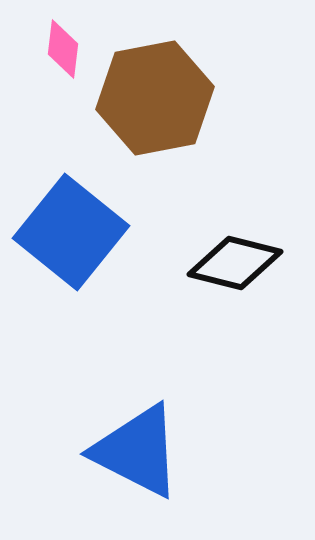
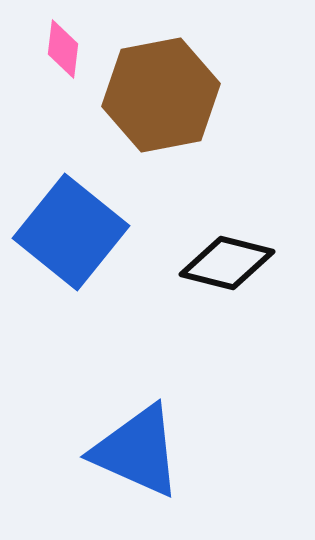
brown hexagon: moved 6 px right, 3 px up
black diamond: moved 8 px left
blue triangle: rotated 3 degrees counterclockwise
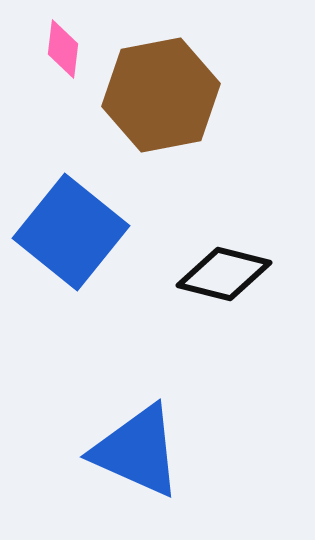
black diamond: moved 3 px left, 11 px down
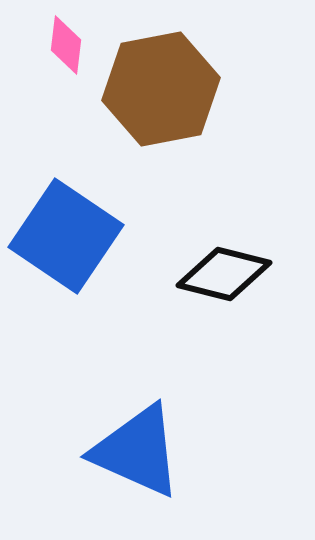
pink diamond: moved 3 px right, 4 px up
brown hexagon: moved 6 px up
blue square: moved 5 px left, 4 px down; rotated 5 degrees counterclockwise
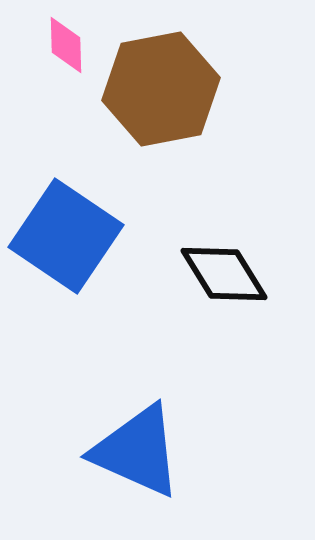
pink diamond: rotated 8 degrees counterclockwise
black diamond: rotated 44 degrees clockwise
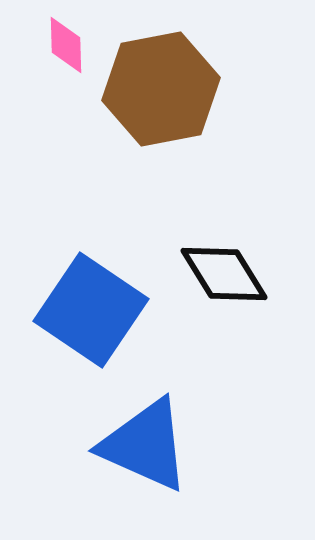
blue square: moved 25 px right, 74 px down
blue triangle: moved 8 px right, 6 px up
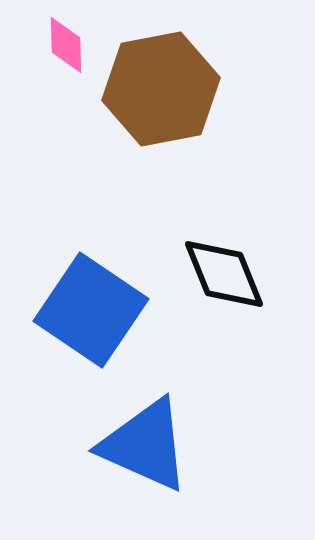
black diamond: rotated 10 degrees clockwise
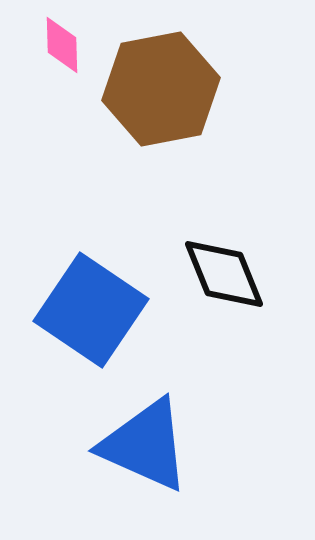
pink diamond: moved 4 px left
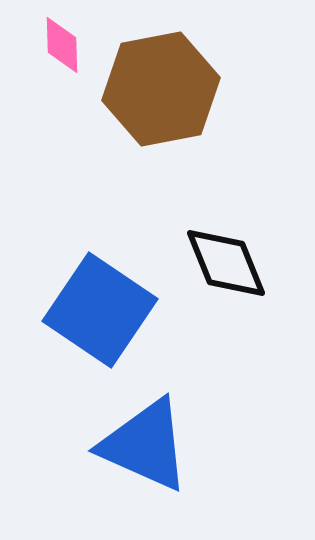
black diamond: moved 2 px right, 11 px up
blue square: moved 9 px right
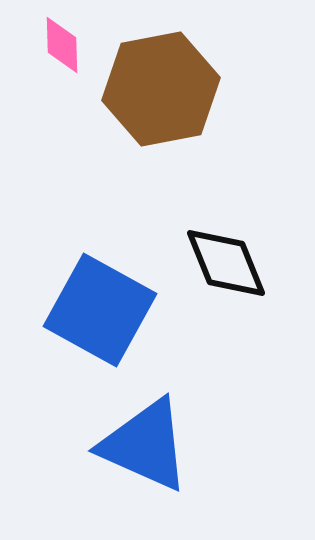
blue square: rotated 5 degrees counterclockwise
